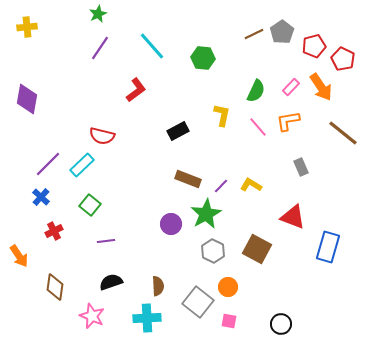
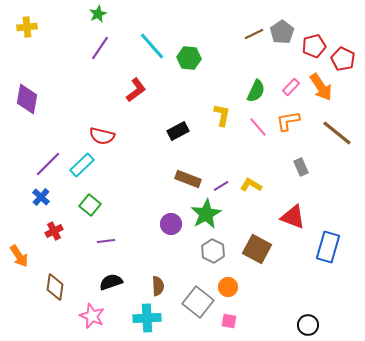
green hexagon at (203, 58): moved 14 px left
brown line at (343, 133): moved 6 px left
purple line at (221, 186): rotated 14 degrees clockwise
black circle at (281, 324): moved 27 px right, 1 px down
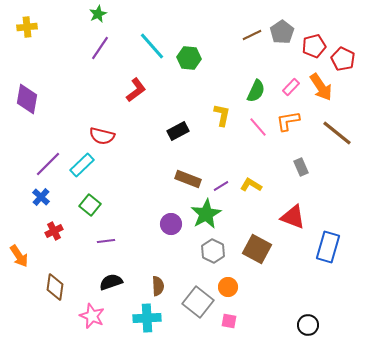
brown line at (254, 34): moved 2 px left, 1 px down
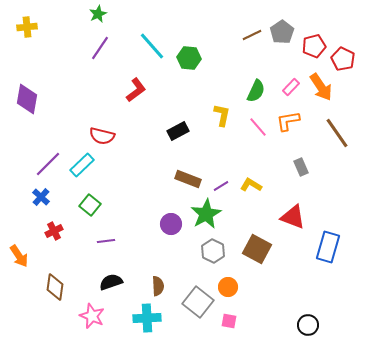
brown line at (337, 133): rotated 16 degrees clockwise
